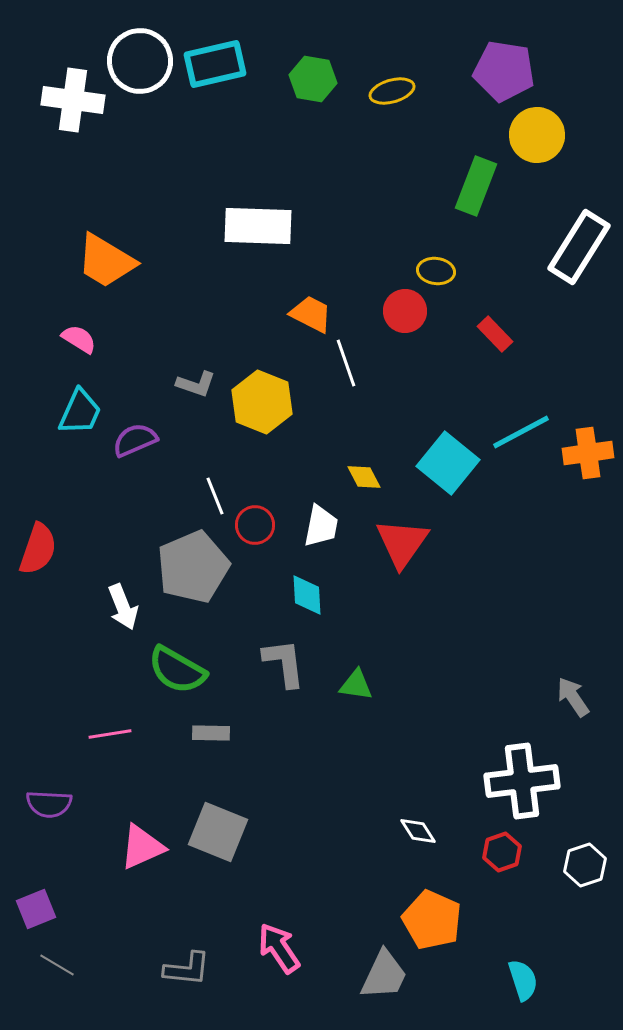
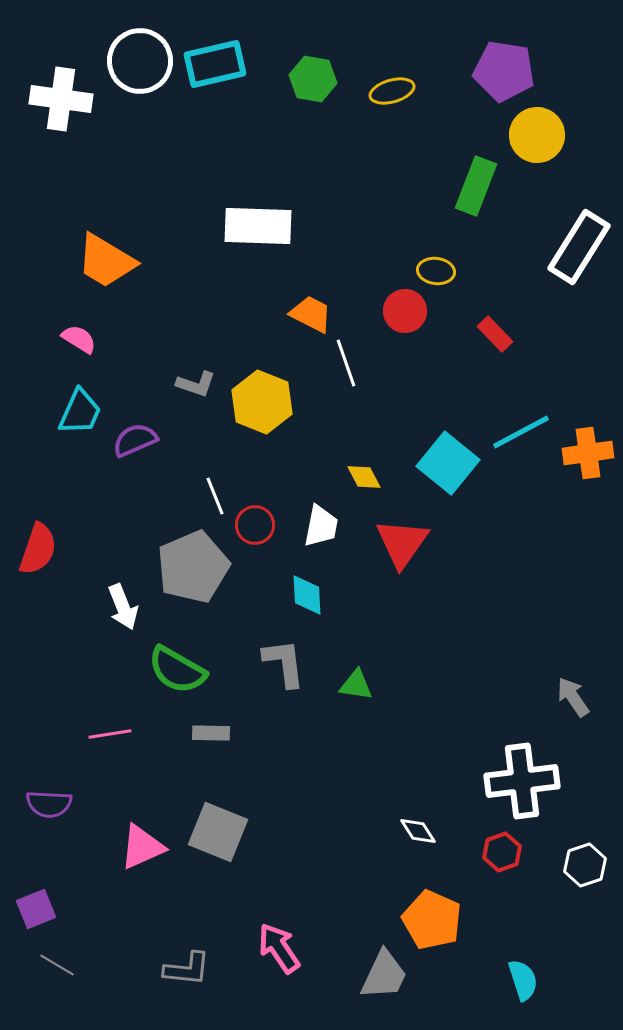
white cross at (73, 100): moved 12 px left, 1 px up
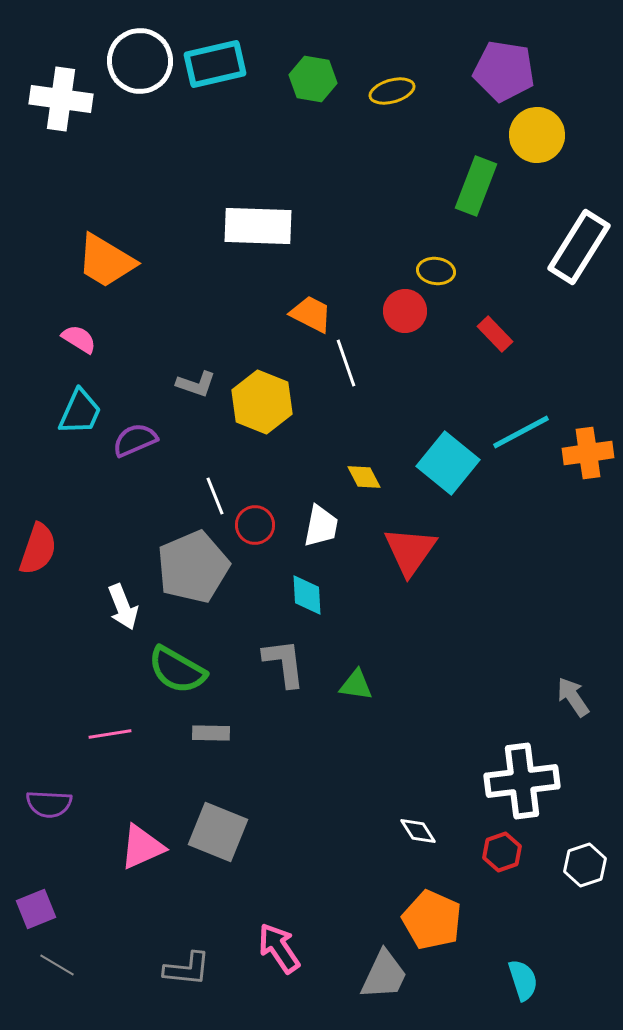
red triangle at (402, 543): moved 8 px right, 8 px down
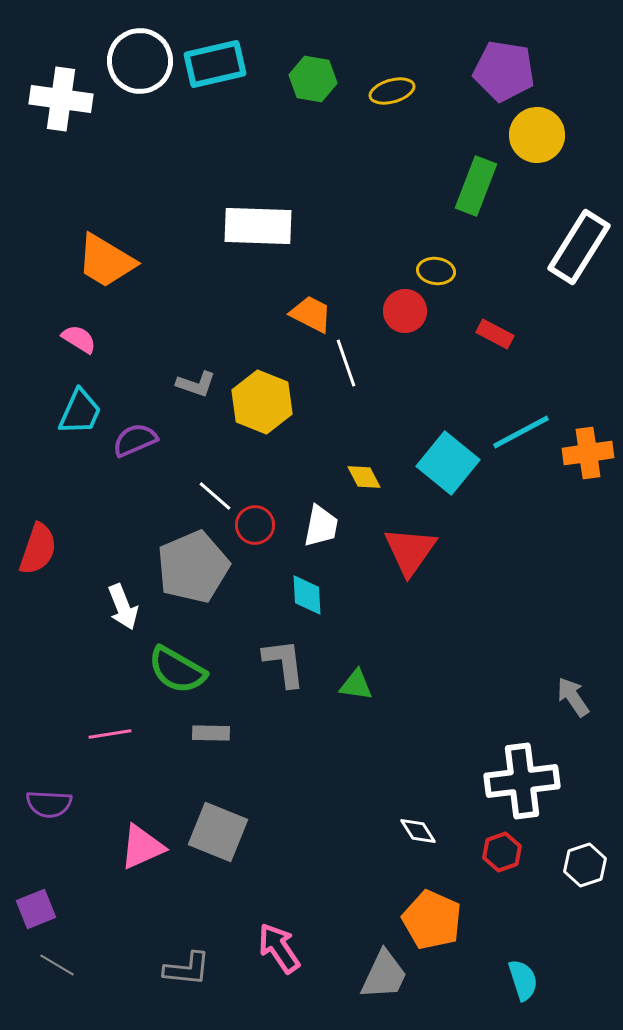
red rectangle at (495, 334): rotated 18 degrees counterclockwise
white line at (215, 496): rotated 27 degrees counterclockwise
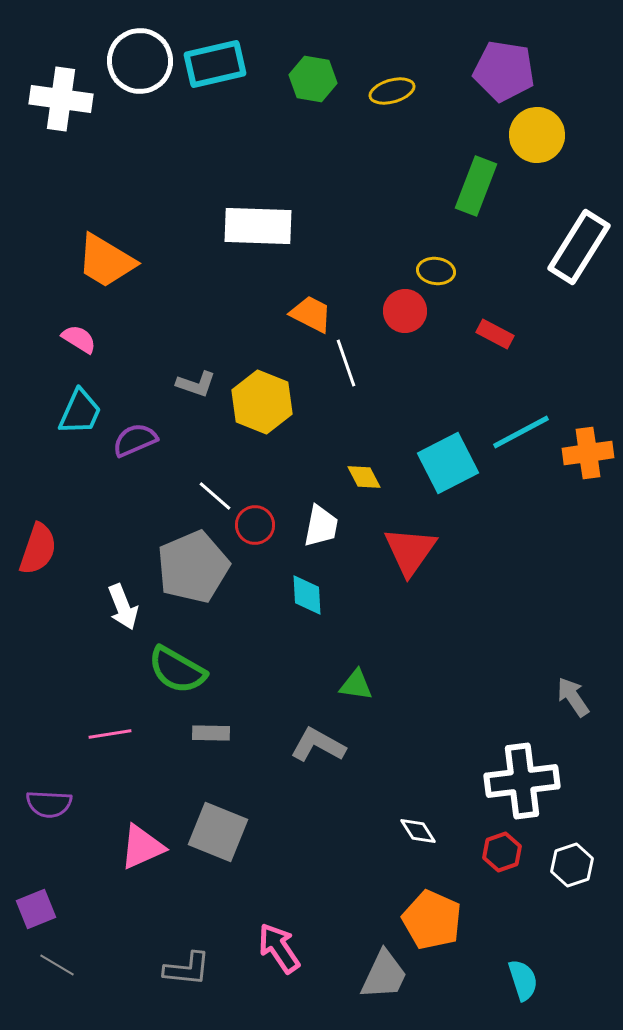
cyan square at (448, 463): rotated 24 degrees clockwise
gray L-shape at (284, 663): moved 34 px right, 82 px down; rotated 54 degrees counterclockwise
white hexagon at (585, 865): moved 13 px left
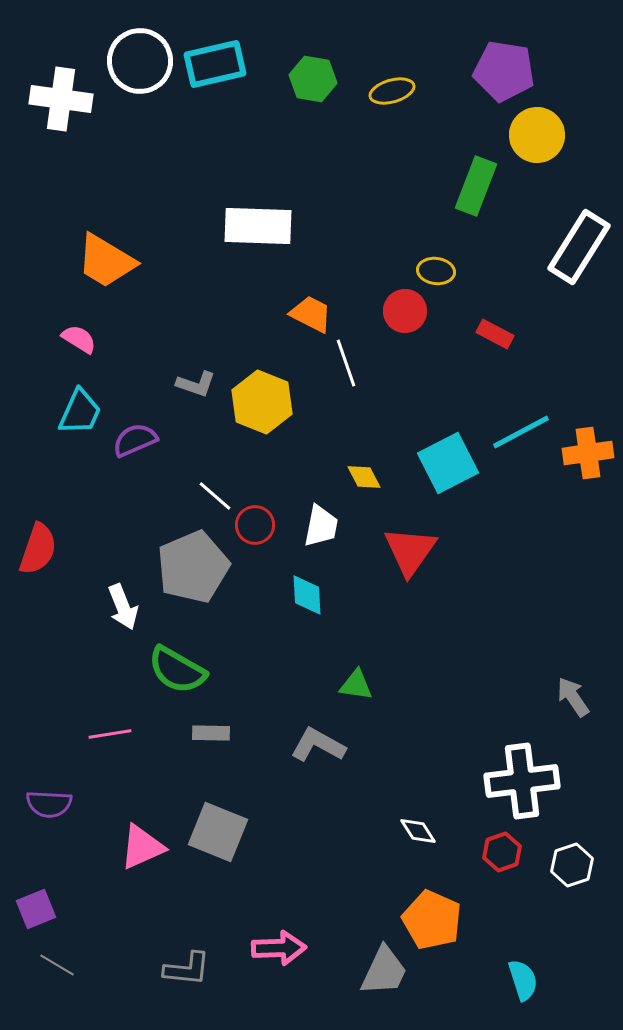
pink arrow at (279, 948): rotated 122 degrees clockwise
gray trapezoid at (384, 975): moved 4 px up
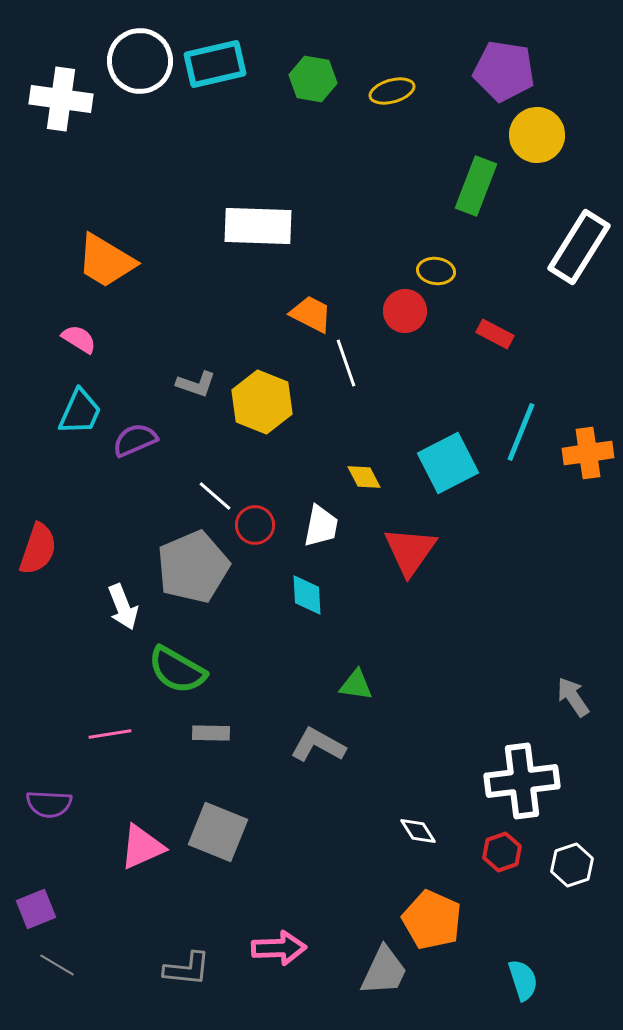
cyan line at (521, 432): rotated 40 degrees counterclockwise
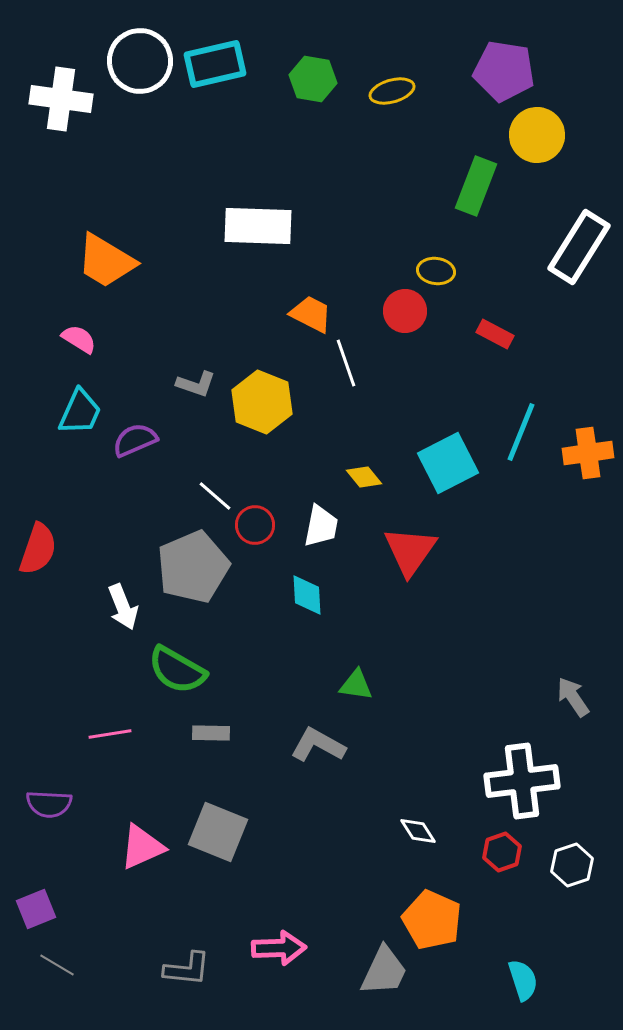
yellow diamond at (364, 477): rotated 12 degrees counterclockwise
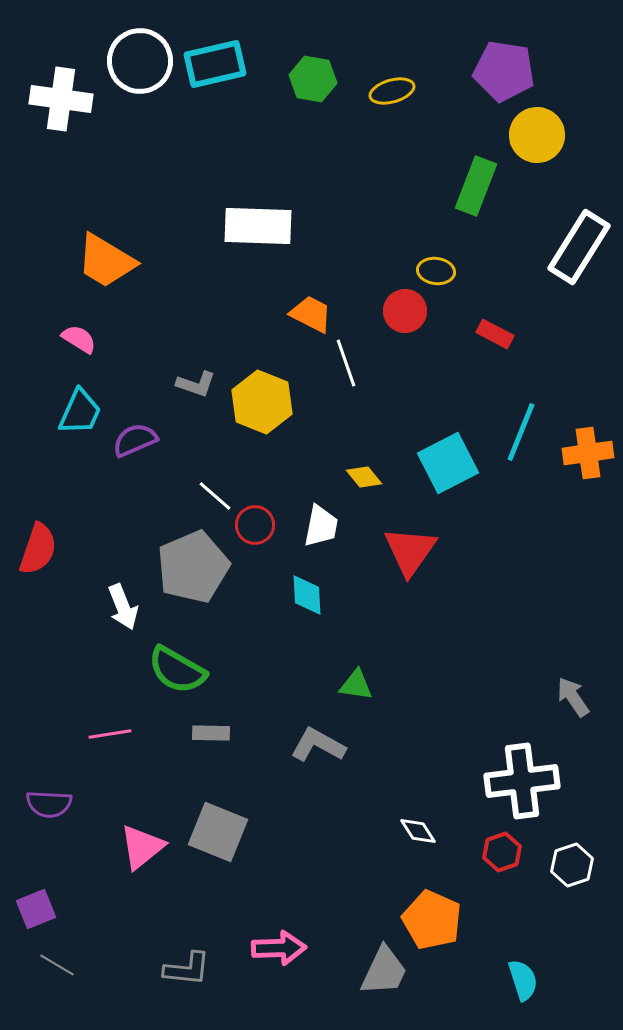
pink triangle at (142, 847): rotated 15 degrees counterclockwise
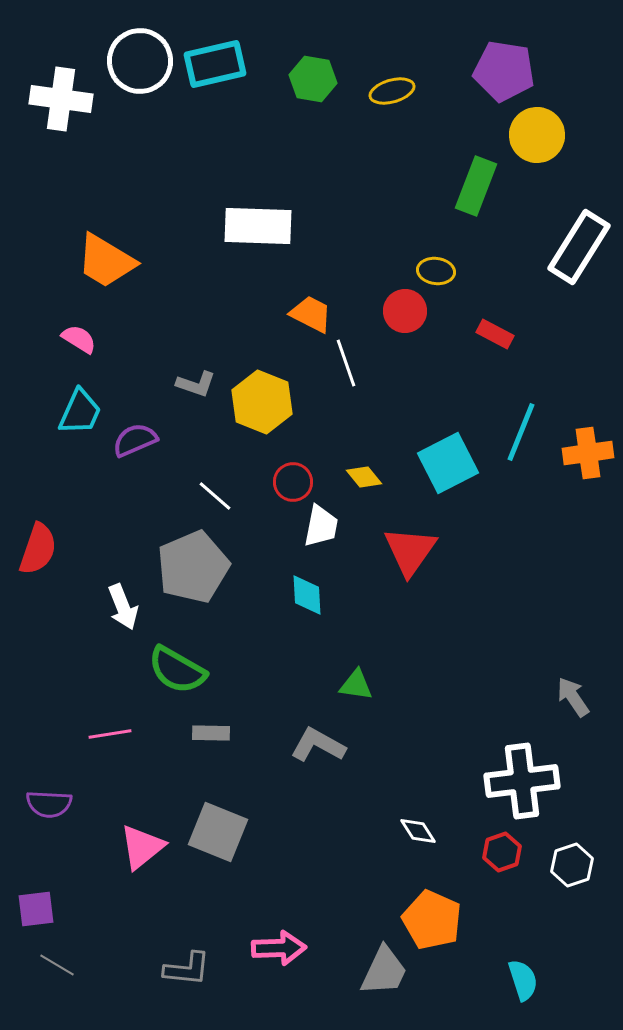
red circle at (255, 525): moved 38 px right, 43 px up
purple square at (36, 909): rotated 15 degrees clockwise
